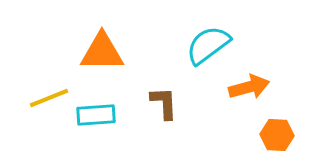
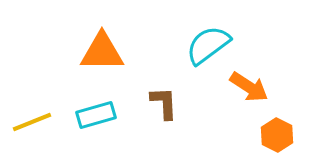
orange arrow: rotated 48 degrees clockwise
yellow line: moved 17 px left, 24 px down
cyan rectangle: rotated 12 degrees counterclockwise
orange hexagon: rotated 24 degrees clockwise
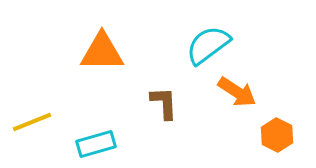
orange arrow: moved 12 px left, 5 px down
cyan rectangle: moved 29 px down
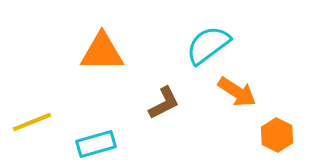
brown L-shape: rotated 66 degrees clockwise
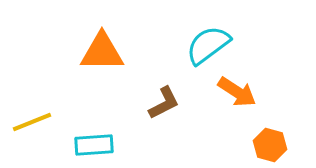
orange hexagon: moved 7 px left, 10 px down; rotated 12 degrees counterclockwise
cyan rectangle: moved 2 px left, 1 px down; rotated 12 degrees clockwise
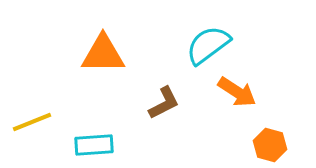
orange triangle: moved 1 px right, 2 px down
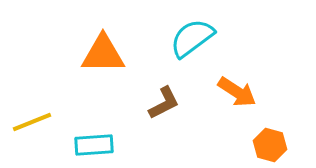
cyan semicircle: moved 16 px left, 7 px up
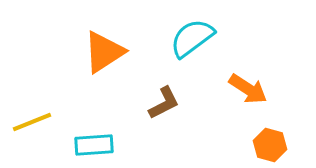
orange triangle: moved 1 px right, 2 px up; rotated 33 degrees counterclockwise
orange arrow: moved 11 px right, 3 px up
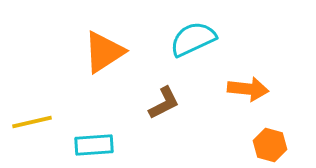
cyan semicircle: moved 1 px right, 1 px down; rotated 12 degrees clockwise
orange arrow: rotated 27 degrees counterclockwise
yellow line: rotated 9 degrees clockwise
